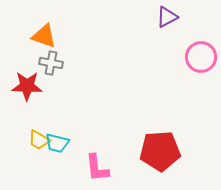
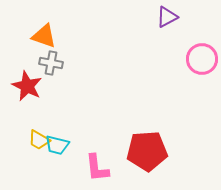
pink circle: moved 1 px right, 2 px down
red star: rotated 24 degrees clockwise
cyan trapezoid: moved 2 px down
red pentagon: moved 13 px left
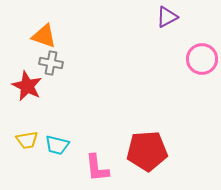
yellow trapezoid: moved 12 px left; rotated 40 degrees counterclockwise
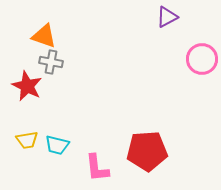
gray cross: moved 1 px up
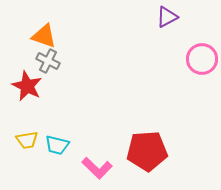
gray cross: moved 3 px left, 1 px up; rotated 15 degrees clockwise
pink L-shape: rotated 40 degrees counterclockwise
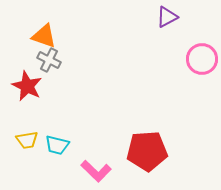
gray cross: moved 1 px right, 1 px up
pink L-shape: moved 1 px left, 3 px down
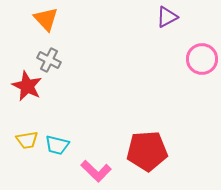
orange triangle: moved 2 px right, 17 px up; rotated 28 degrees clockwise
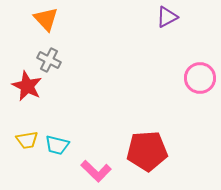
pink circle: moved 2 px left, 19 px down
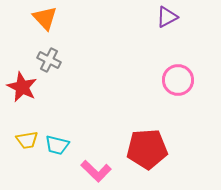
orange triangle: moved 1 px left, 1 px up
pink circle: moved 22 px left, 2 px down
red star: moved 5 px left, 1 px down
red pentagon: moved 2 px up
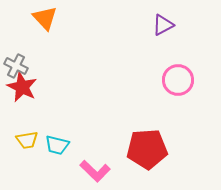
purple triangle: moved 4 px left, 8 px down
gray cross: moved 33 px left, 6 px down
pink L-shape: moved 1 px left
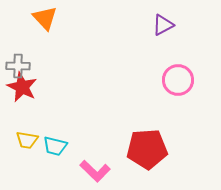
gray cross: moved 2 px right; rotated 25 degrees counterclockwise
yellow trapezoid: rotated 20 degrees clockwise
cyan trapezoid: moved 2 px left, 1 px down
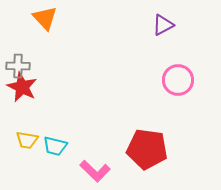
red pentagon: rotated 12 degrees clockwise
